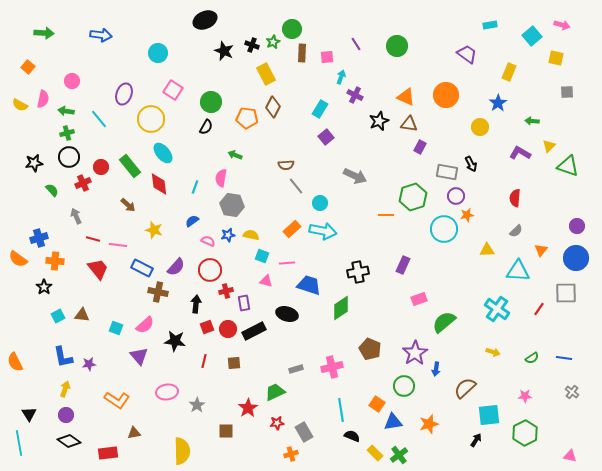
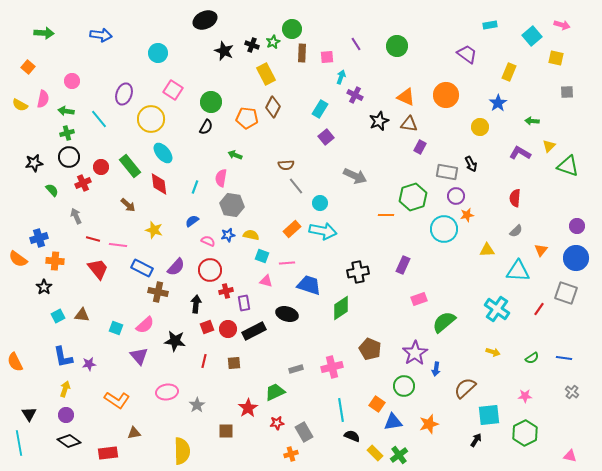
gray square at (566, 293): rotated 20 degrees clockwise
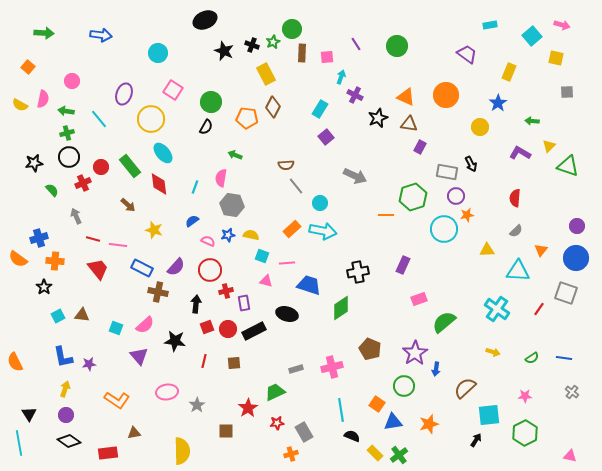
black star at (379, 121): moved 1 px left, 3 px up
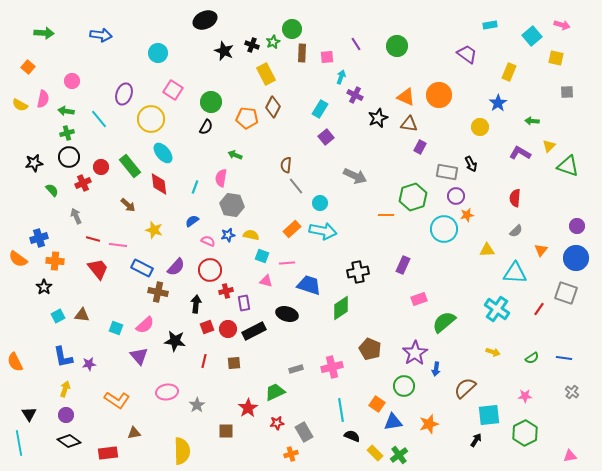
orange circle at (446, 95): moved 7 px left
brown semicircle at (286, 165): rotated 98 degrees clockwise
cyan triangle at (518, 271): moved 3 px left, 2 px down
pink triangle at (570, 456): rotated 24 degrees counterclockwise
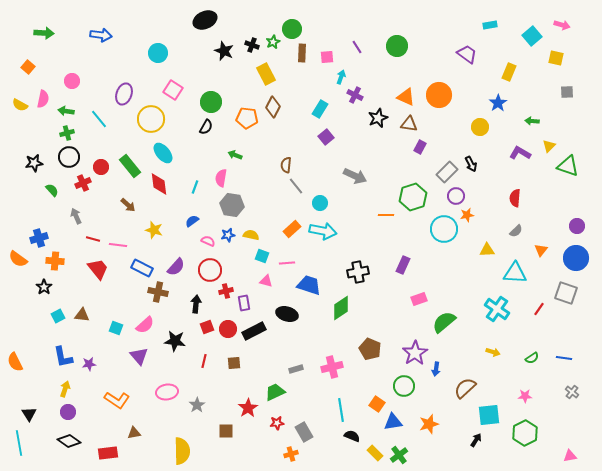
purple line at (356, 44): moved 1 px right, 3 px down
gray rectangle at (447, 172): rotated 55 degrees counterclockwise
purple circle at (66, 415): moved 2 px right, 3 px up
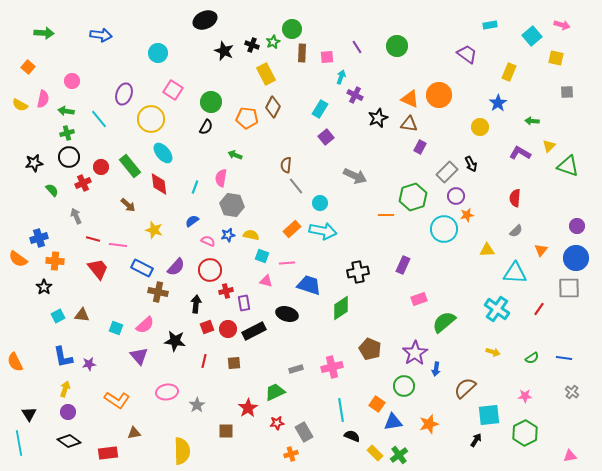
orange triangle at (406, 97): moved 4 px right, 2 px down
gray square at (566, 293): moved 3 px right, 5 px up; rotated 20 degrees counterclockwise
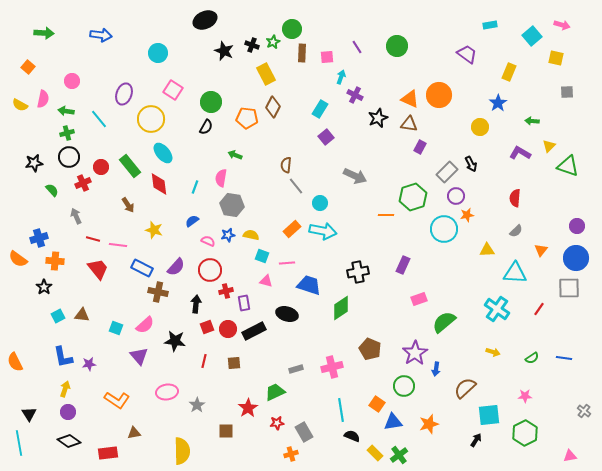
brown arrow at (128, 205): rotated 14 degrees clockwise
gray cross at (572, 392): moved 12 px right, 19 px down
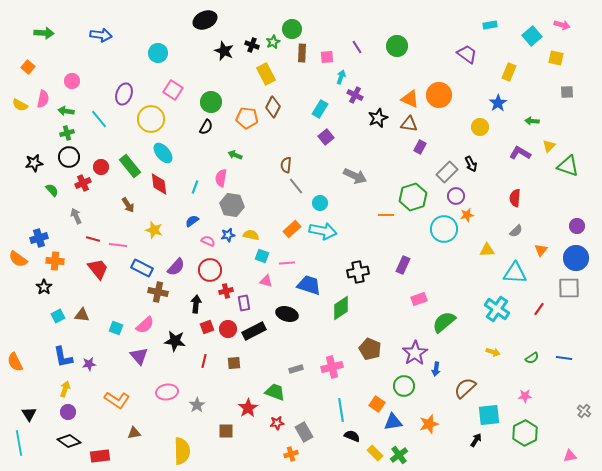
green trapezoid at (275, 392): rotated 45 degrees clockwise
red rectangle at (108, 453): moved 8 px left, 3 px down
